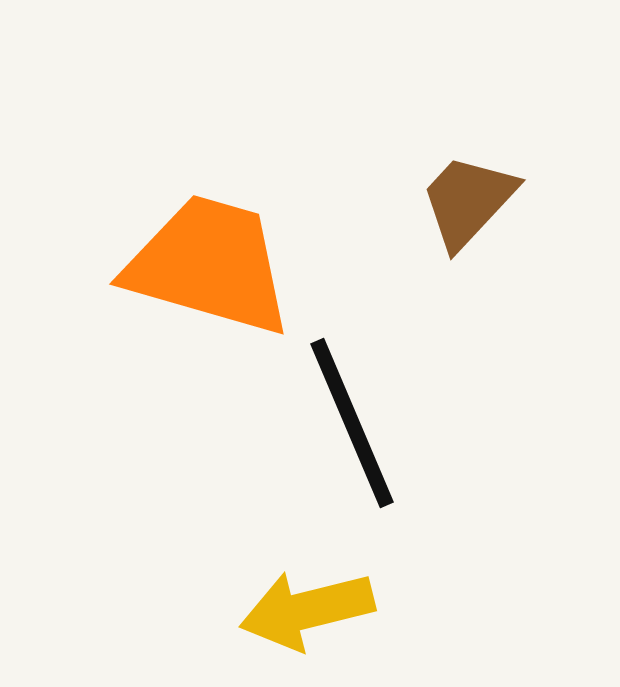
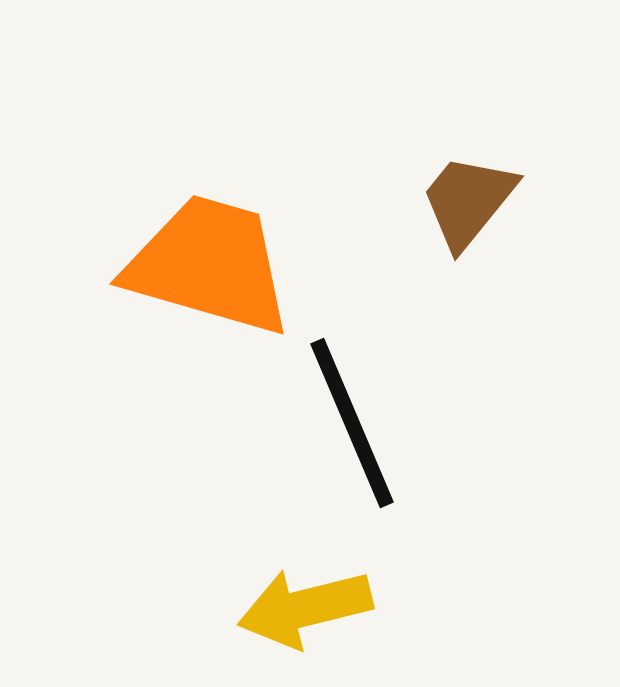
brown trapezoid: rotated 4 degrees counterclockwise
yellow arrow: moved 2 px left, 2 px up
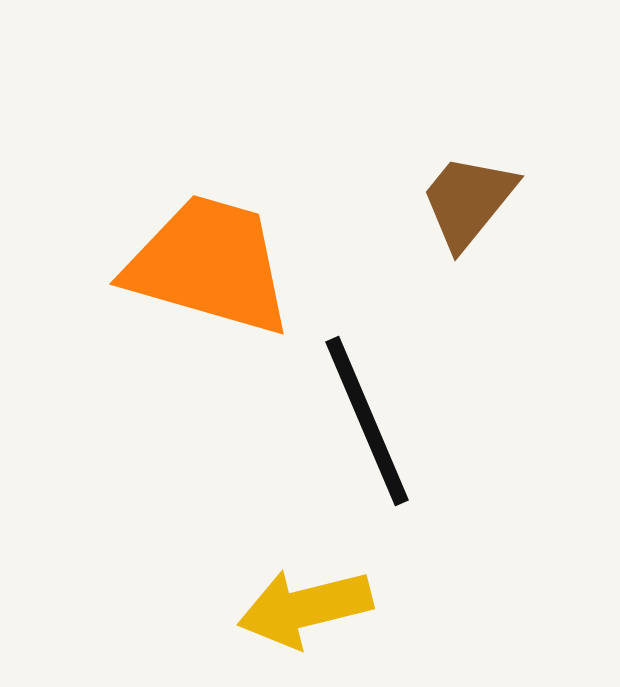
black line: moved 15 px right, 2 px up
